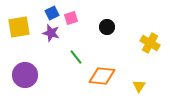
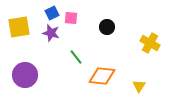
pink square: rotated 24 degrees clockwise
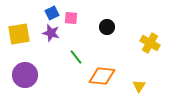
yellow square: moved 7 px down
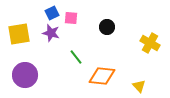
yellow triangle: rotated 16 degrees counterclockwise
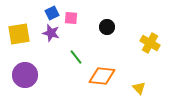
yellow triangle: moved 2 px down
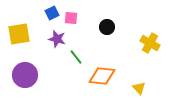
purple star: moved 6 px right, 6 px down
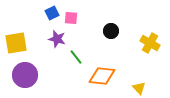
black circle: moved 4 px right, 4 px down
yellow square: moved 3 px left, 9 px down
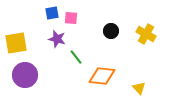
blue square: rotated 16 degrees clockwise
yellow cross: moved 4 px left, 9 px up
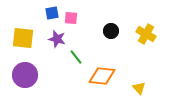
yellow square: moved 7 px right, 5 px up; rotated 15 degrees clockwise
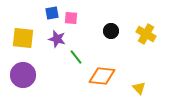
purple circle: moved 2 px left
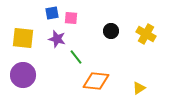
orange diamond: moved 6 px left, 5 px down
yellow triangle: rotated 40 degrees clockwise
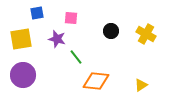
blue square: moved 15 px left
yellow square: moved 2 px left, 1 px down; rotated 15 degrees counterclockwise
yellow triangle: moved 2 px right, 3 px up
